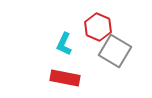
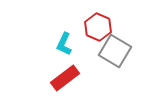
red rectangle: rotated 48 degrees counterclockwise
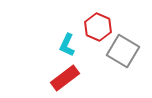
cyan L-shape: moved 3 px right, 1 px down
gray square: moved 8 px right
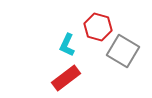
red hexagon: rotated 8 degrees counterclockwise
red rectangle: moved 1 px right
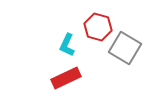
gray square: moved 2 px right, 3 px up
red rectangle: rotated 12 degrees clockwise
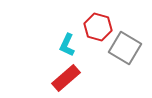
red rectangle: rotated 16 degrees counterclockwise
